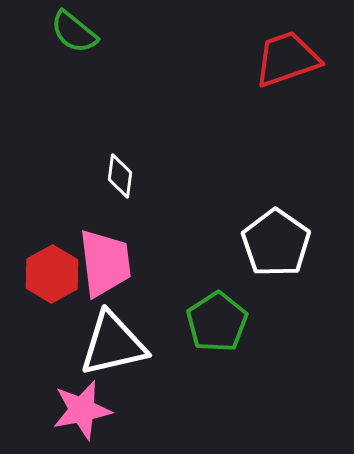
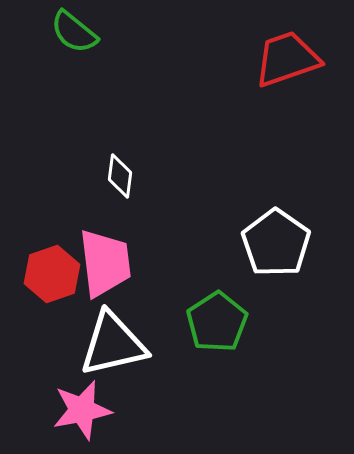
red hexagon: rotated 10 degrees clockwise
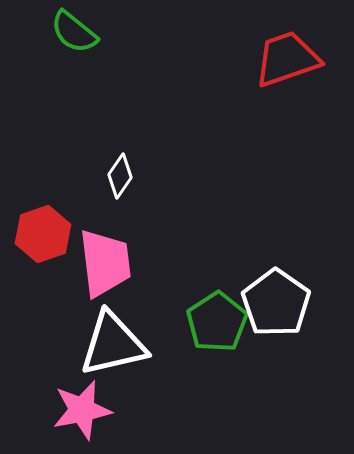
white diamond: rotated 27 degrees clockwise
white pentagon: moved 60 px down
red hexagon: moved 9 px left, 40 px up
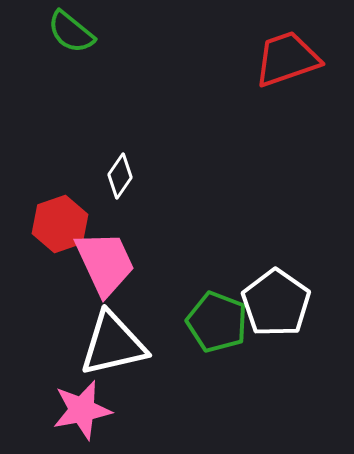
green semicircle: moved 3 px left
red hexagon: moved 17 px right, 10 px up
pink trapezoid: rotated 18 degrees counterclockwise
green pentagon: rotated 18 degrees counterclockwise
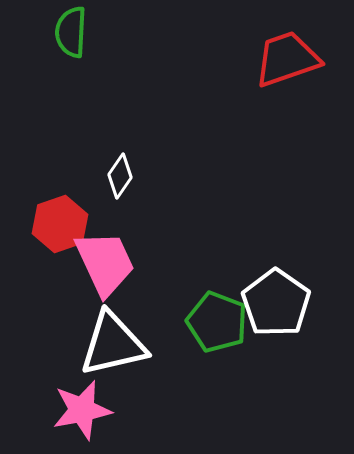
green semicircle: rotated 54 degrees clockwise
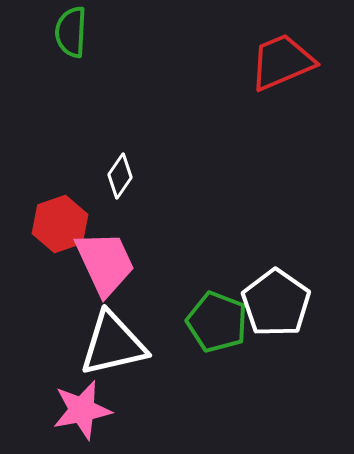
red trapezoid: moved 5 px left, 3 px down; rotated 4 degrees counterclockwise
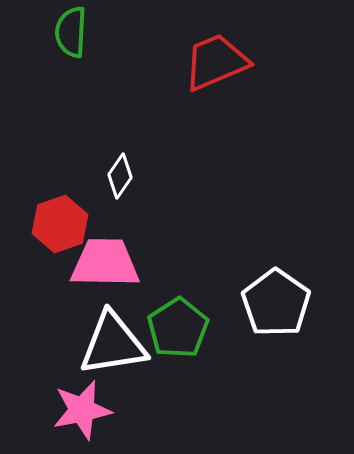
red trapezoid: moved 66 px left
pink trapezoid: rotated 64 degrees counterclockwise
green pentagon: moved 39 px left, 6 px down; rotated 18 degrees clockwise
white triangle: rotated 4 degrees clockwise
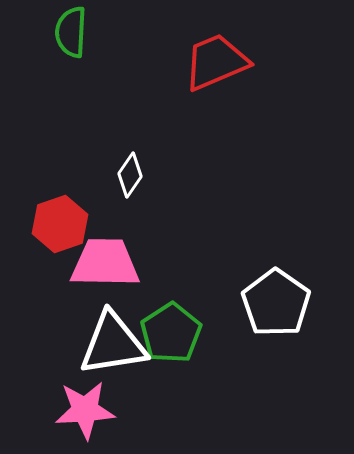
white diamond: moved 10 px right, 1 px up
green pentagon: moved 7 px left, 5 px down
pink star: moved 3 px right; rotated 8 degrees clockwise
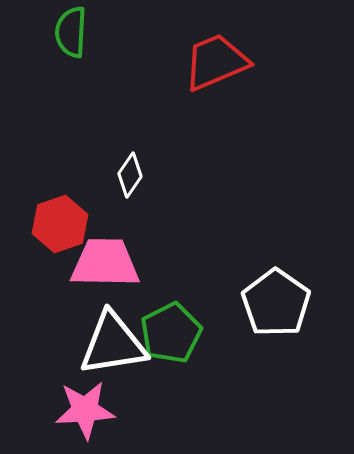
green pentagon: rotated 6 degrees clockwise
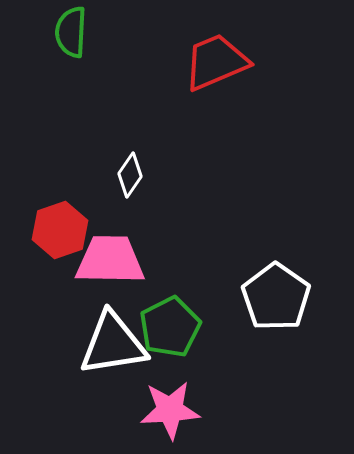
red hexagon: moved 6 px down
pink trapezoid: moved 5 px right, 3 px up
white pentagon: moved 6 px up
green pentagon: moved 1 px left, 6 px up
pink star: moved 85 px right
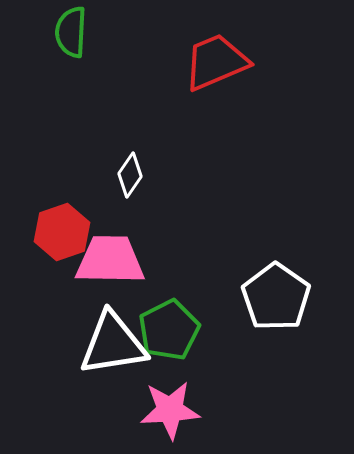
red hexagon: moved 2 px right, 2 px down
green pentagon: moved 1 px left, 3 px down
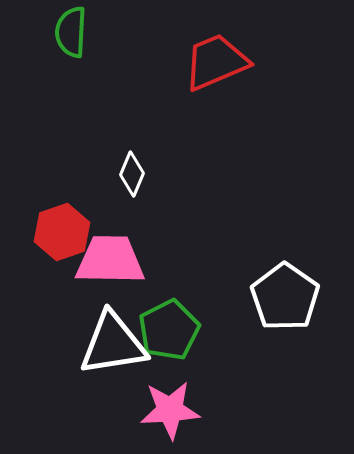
white diamond: moved 2 px right, 1 px up; rotated 12 degrees counterclockwise
white pentagon: moved 9 px right
